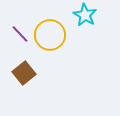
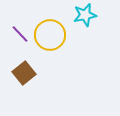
cyan star: rotated 30 degrees clockwise
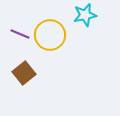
purple line: rotated 24 degrees counterclockwise
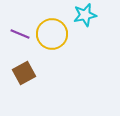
yellow circle: moved 2 px right, 1 px up
brown square: rotated 10 degrees clockwise
